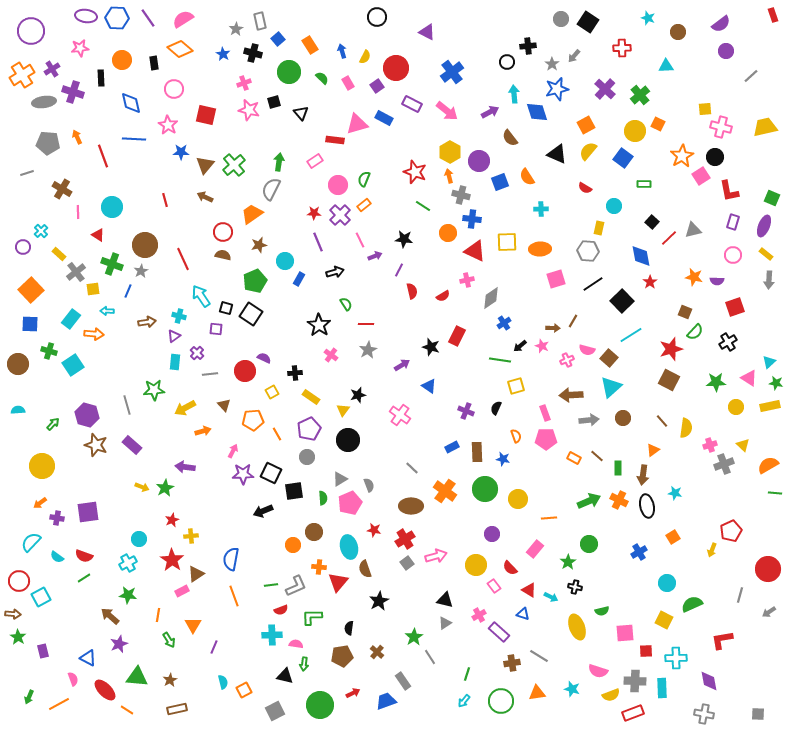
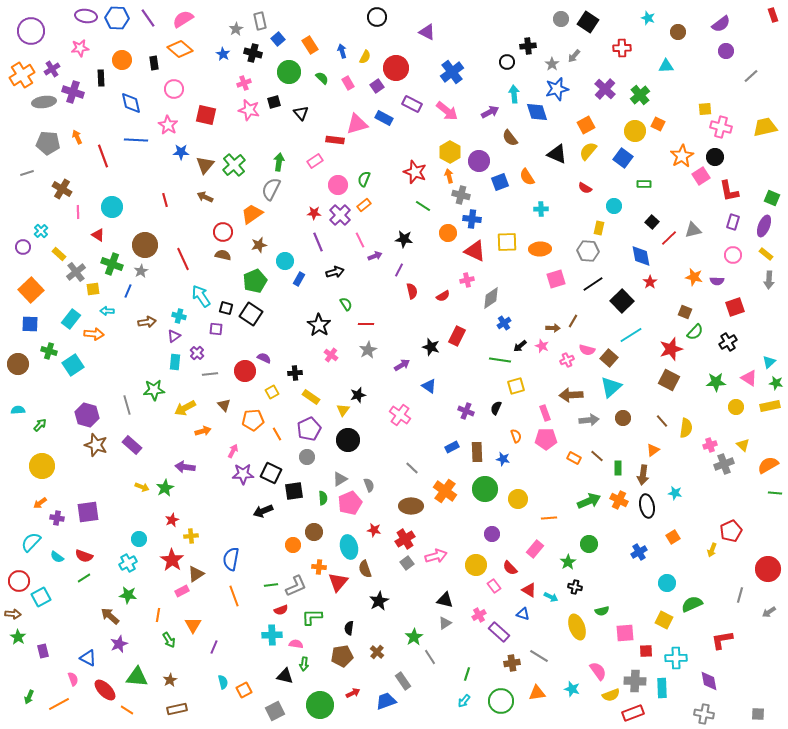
blue line at (134, 139): moved 2 px right, 1 px down
green arrow at (53, 424): moved 13 px left, 1 px down
pink semicircle at (598, 671): rotated 144 degrees counterclockwise
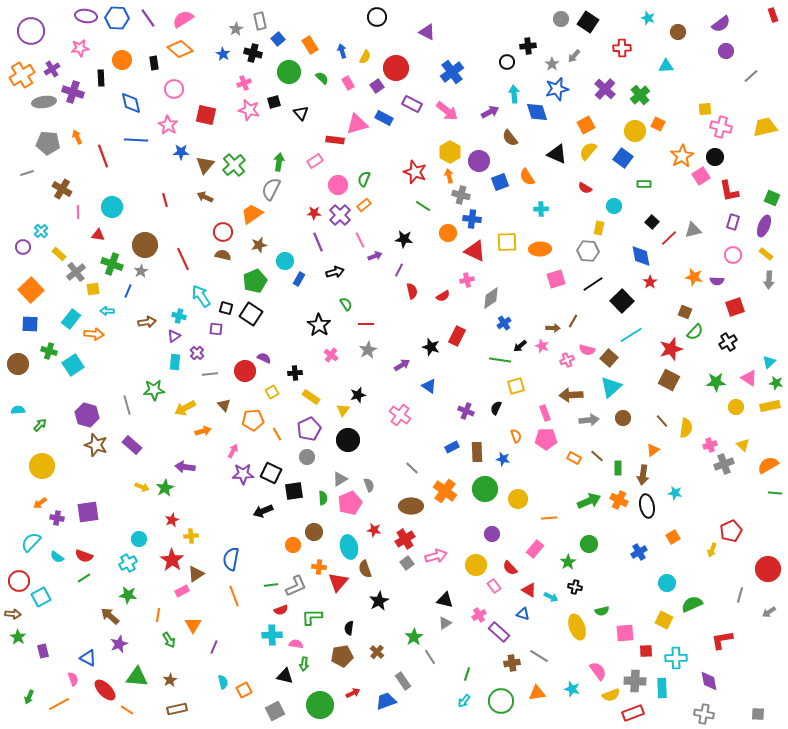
red triangle at (98, 235): rotated 24 degrees counterclockwise
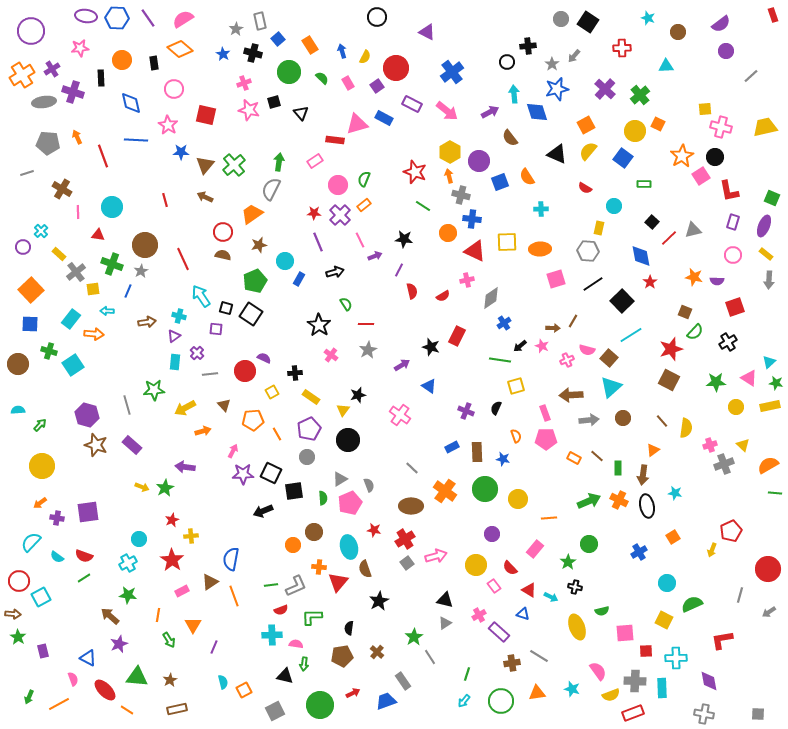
brown triangle at (196, 574): moved 14 px right, 8 px down
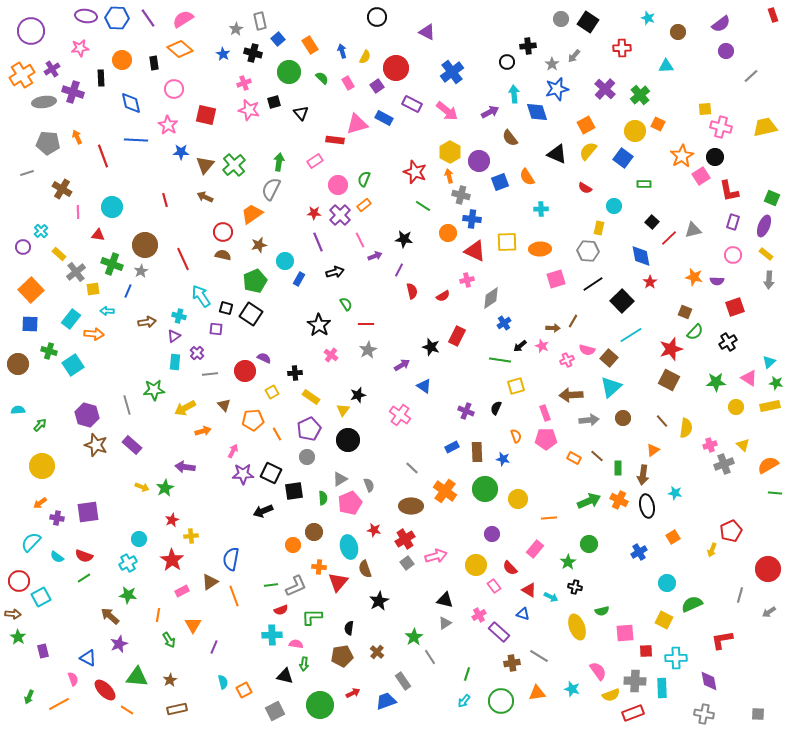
blue triangle at (429, 386): moved 5 px left
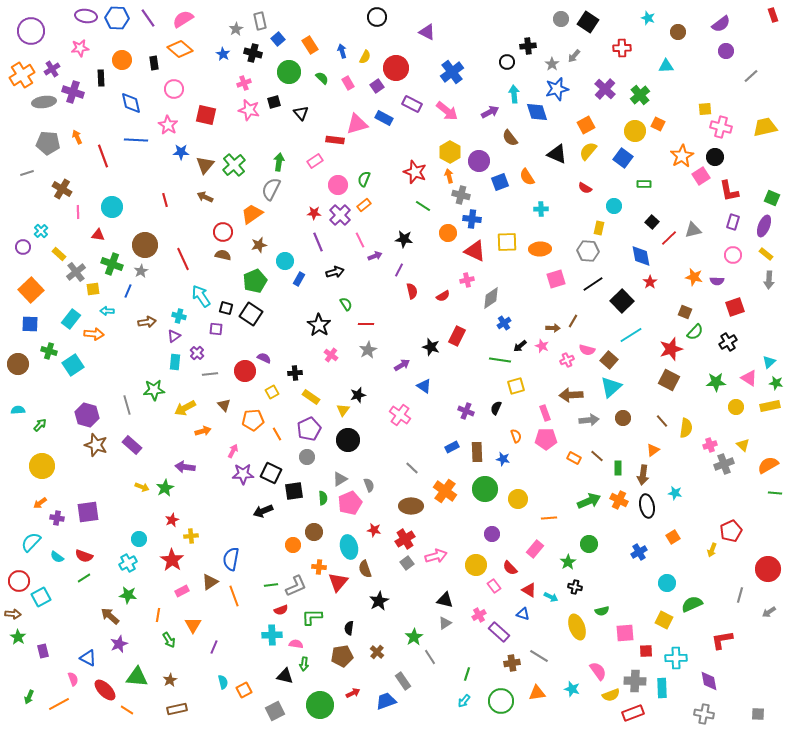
brown square at (609, 358): moved 2 px down
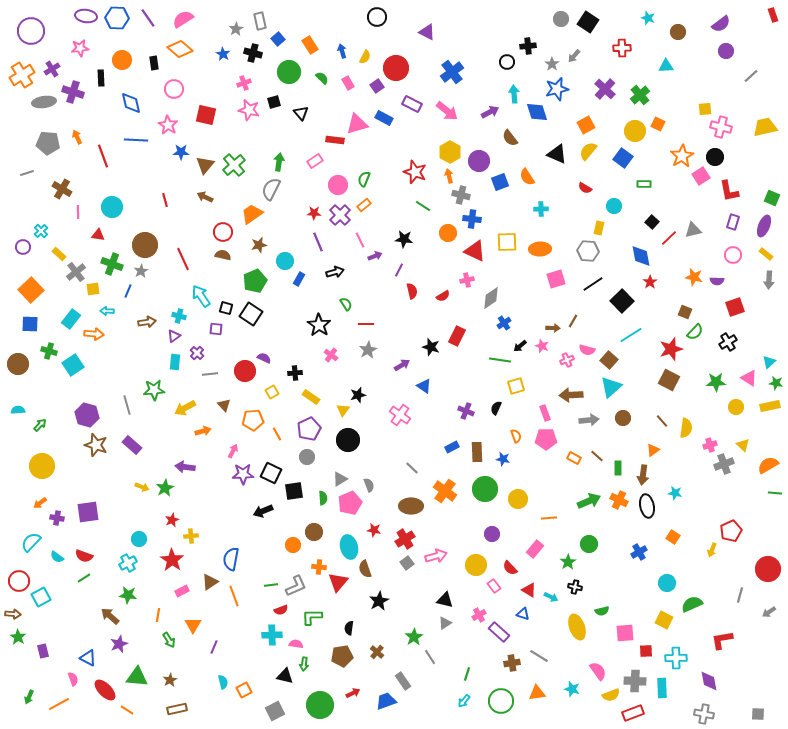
orange square at (673, 537): rotated 24 degrees counterclockwise
